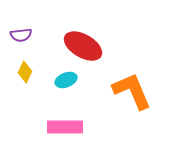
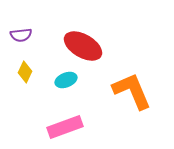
pink rectangle: rotated 20 degrees counterclockwise
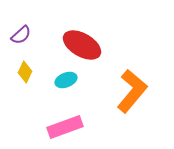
purple semicircle: rotated 35 degrees counterclockwise
red ellipse: moved 1 px left, 1 px up
orange L-shape: rotated 63 degrees clockwise
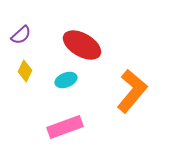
yellow diamond: moved 1 px up
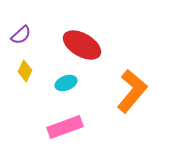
cyan ellipse: moved 3 px down
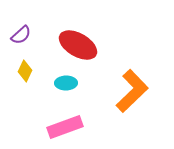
red ellipse: moved 4 px left
cyan ellipse: rotated 20 degrees clockwise
orange L-shape: rotated 6 degrees clockwise
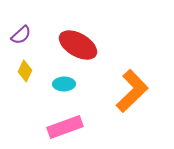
cyan ellipse: moved 2 px left, 1 px down
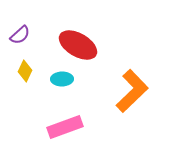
purple semicircle: moved 1 px left
cyan ellipse: moved 2 px left, 5 px up
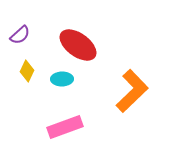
red ellipse: rotated 6 degrees clockwise
yellow diamond: moved 2 px right
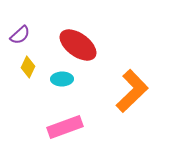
yellow diamond: moved 1 px right, 4 px up
